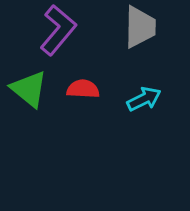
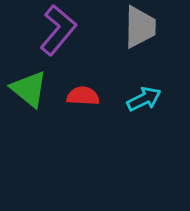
red semicircle: moved 7 px down
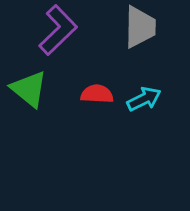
purple L-shape: rotated 6 degrees clockwise
red semicircle: moved 14 px right, 2 px up
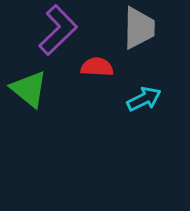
gray trapezoid: moved 1 px left, 1 px down
red semicircle: moved 27 px up
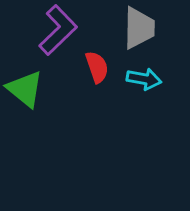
red semicircle: rotated 68 degrees clockwise
green triangle: moved 4 px left
cyan arrow: moved 20 px up; rotated 36 degrees clockwise
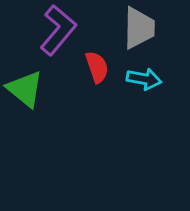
purple L-shape: rotated 6 degrees counterclockwise
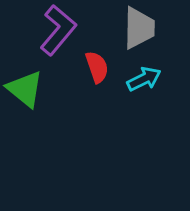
cyan arrow: rotated 36 degrees counterclockwise
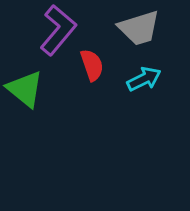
gray trapezoid: rotated 72 degrees clockwise
red semicircle: moved 5 px left, 2 px up
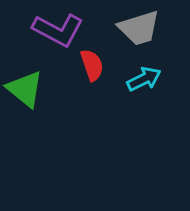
purple L-shape: rotated 78 degrees clockwise
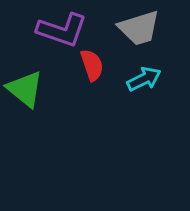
purple L-shape: moved 4 px right; rotated 9 degrees counterclockwise
